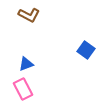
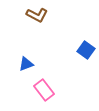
brown L-shape: moved 8 px right
pink rectangle: moved 21 px right, 1 px down; rotated 10 degrees counterclockwise
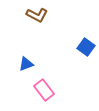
blue square: moved 3 px up
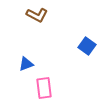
blue square: moved 1 px right, 1 px up
pink rectangle: moved 2 px up; rotated 30 degrees clockwise
